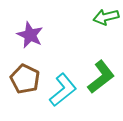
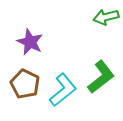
purple star: moved 7 px down
brown pentagon: moved 5 px down
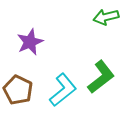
purple star: rotated 24 degrees clockwise
brown pentagon: moved 7 px left, 6 px down
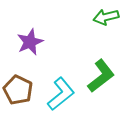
green L-shape: moved 1 px up
cyan L-shape: moved 2 px left, 4 px down
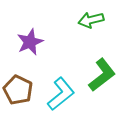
green arrow: moved 15 px left, 3 px down
green L-shape: moved 1 px right, 1 px up
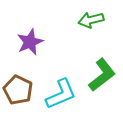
cyan L-shape: rotated 16 degrees clockwise
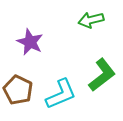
purple star: rotated 24 degrees counterclockwise
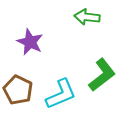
green arrow: moved 4 px left, 3 px up; rotated 20 degrees clockwise
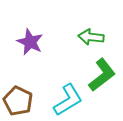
green arrow: moved 4 px right, 20 px down
brown pentagon: moved 11 px down
cyan L-shape: moved 7 px right, 6 px down; rotated 8 degrees counterclockwise
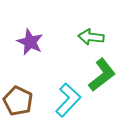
cyan L-shape: rotated 16 degrees counterclockwise
